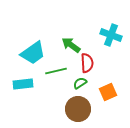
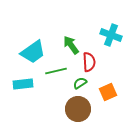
green arrow: rotated 18 degrees clockwise
cyan trapezoid: moved 1 px up
red semicircle: moved 2 px right, 1 px up
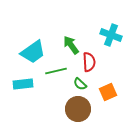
green semicircle: moved 1 px down; rotated 104 degrees counterclockwise
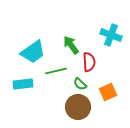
brown circle: moved 2 px up
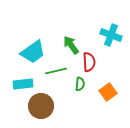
green semicircle: rotated 128 degrees counterclockwise
orange square: rotated 12 degrees counterclockwise
brown circle: moved 37 px left, 1 px up
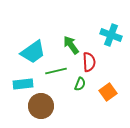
green semicircle: rotated 16 degrees clockwise
